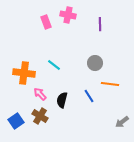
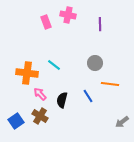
orange cross: moved 3 px right
blue line: moved 1 px left
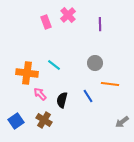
pink cross: rotated 35 degrees clockwise
brown cross: moved 4 px right, 4 px down
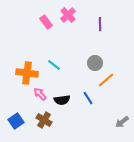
pink rectangle: rotated 16 degrees counterclockwise
orange line: moved 4 px left, 4 px up; rotated 48 degrees counterclockwise
blue line: moved 2 px down
black semicircle: rotated 112 degrees counterclockwise
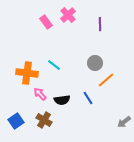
gray arrow: moved 2 px right
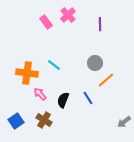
black semicircle: moved 1 px right; rotated 119 degrees clockwise
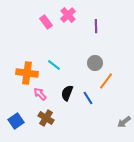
purple line: moved 4 px left, 2 px down
orange line: moved 1 px down; rotated 12 degrees counterclockwise
black semicircle: moved 4 px right, 7 px up
brown cross: moved 2 px right, 2 px up
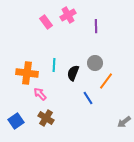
pink cross: rotated 14 degrees clockwise
cyan line: rotated 56 degrees clockwise
black semicircle: moved 6 px right, 20 px up
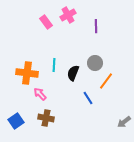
brown cross: rotated 21 degrees counterclockwise
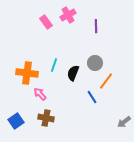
cyan line: rotated 16 degrees clockwise
blue line: moved 4 px right, 1 px up
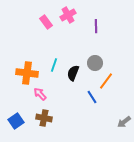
brown cross: moved 2 px left
